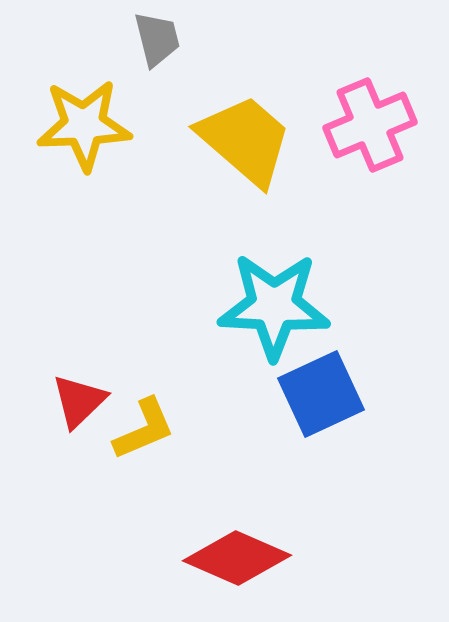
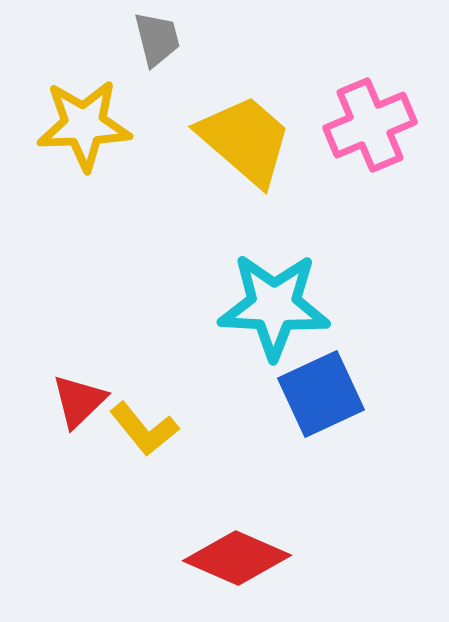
yellow L-shape: rotated 74 degrees clockwise
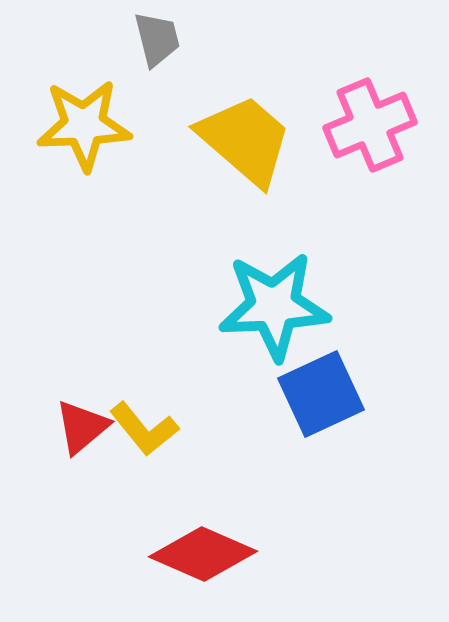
cyan star: rotated 6 degrees counterclockwise
red triangle: moved 3 px right, 26 px down; rotated 4 degrees clockwise
red diamond: moved 34 px left, 4 px up
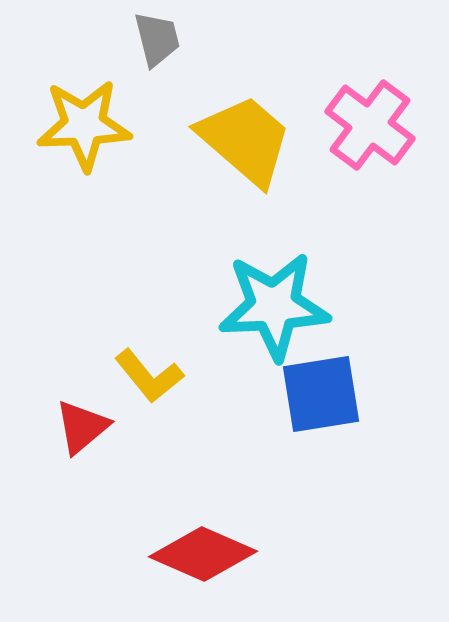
pink cross: rotated 30 degrees counterclockwise
blue square: rotated 16 degrees clockwise
yellow L-shape: moved 5 px right, 53 px up
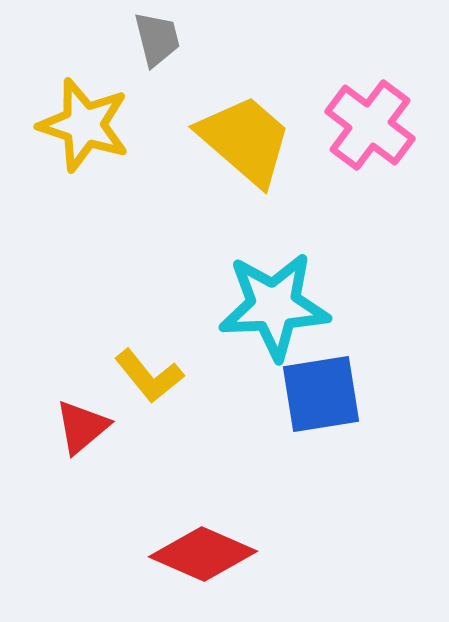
yellow star: rotated 20 degrees clockwise
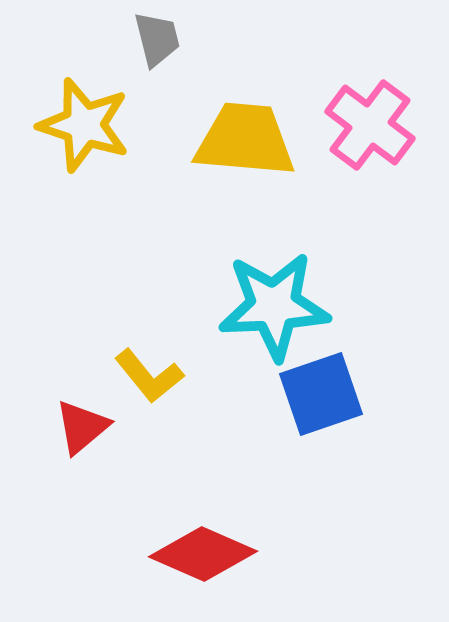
yellow trapezoid: rotated 36 degrees counterclockwise
blue square: rotated 10 degrees counterclockwise
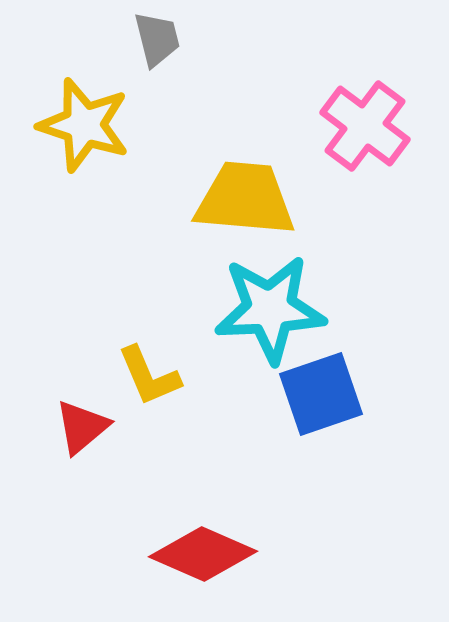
pink cross: moved 5 px left, 1 px down
yellow trapezoid: moved 59 px down
cyan star: moved 4 px left, 3 px down
yellow L-shape: rotated 16 degrees clockwise
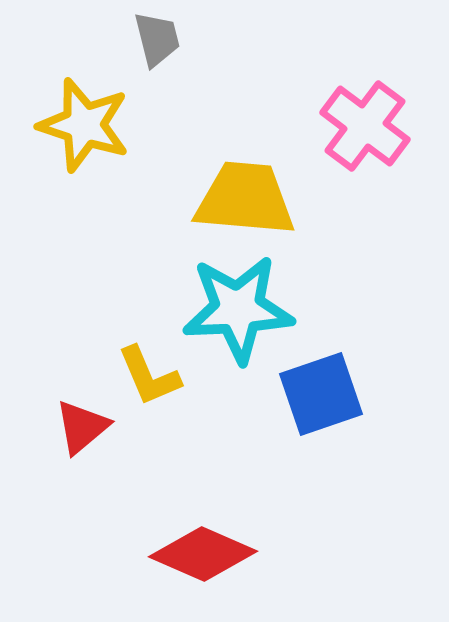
cyan star: moved 32 px left
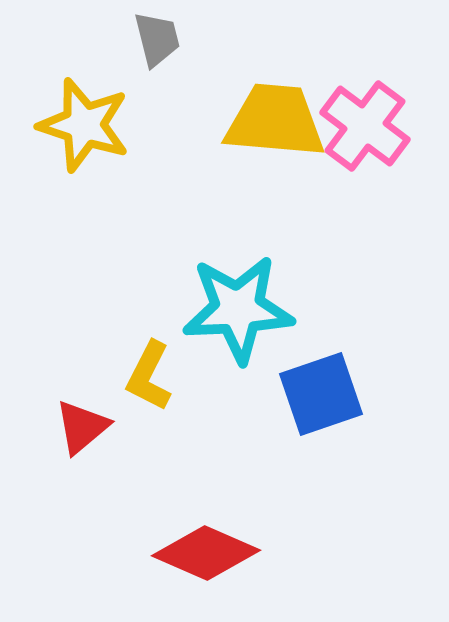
yellow trapezoid: moved 30 px right, 78 px up
yellow L-shape: rotated 50 degrees clockwise
red diamond: moved 3 px right, 1 px up
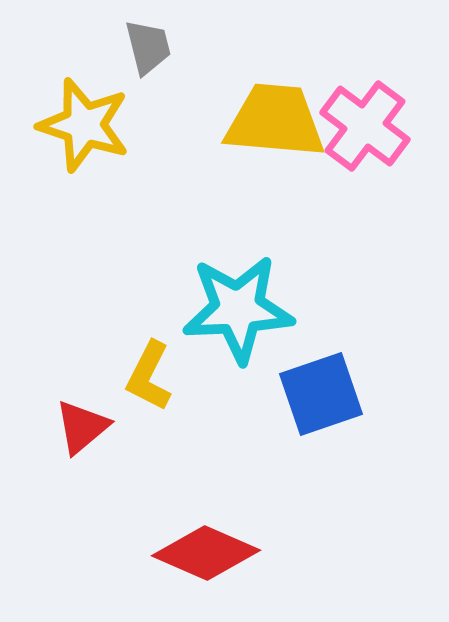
gray trapezoid: moved 9 px left, 8 px down
